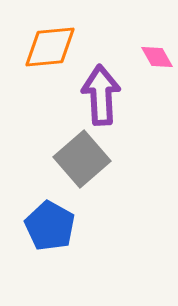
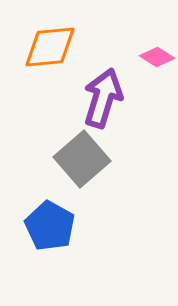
pink diamond: rotated 28 degrees counterclockwise
purple arrow: moved 2 px right, 3 px down; rotated 20 degrees clockwise
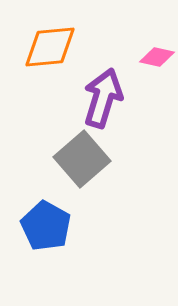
pink diamond: rotated 20 degrees counterclockwise
blue pentagon: moved 4 px left
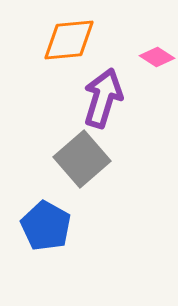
orange diamond: moved 19 px right, 7 px up
pink diamond: rotated 20 degrees clockwise
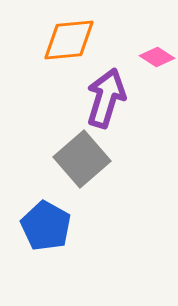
purple arrow: moved 3 px right
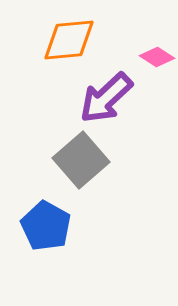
purple arrow: rotated 150 degrees counterclockwise
gray square: moved 1 px left, 1 px down
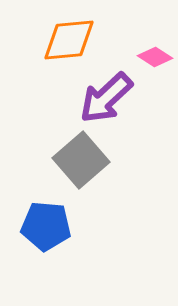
pink diamond: moved 2 px left
blue pentagon: rotated 24 degrees counterclockwise
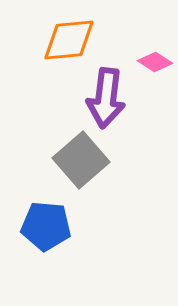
pink diamond: moved 5 px down
purple arrow: rotated 40 degrees counterclockwise
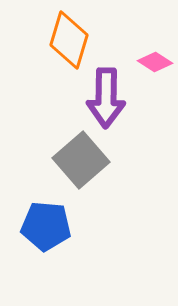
orange diamond: rotated 68 degrees counterclockwise
purple arrow: rotated 6 degrees counterclockwise
